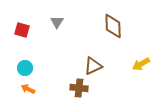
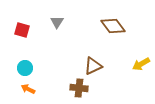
brown diamond: rotated 35 degrees counterclockwise
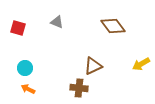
gray triangle: rotated 40 degrees counterclockwise
red square: moved 4 px left, 2 px up
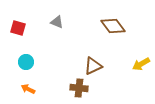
cyan circle: moved 1 px right, 6 px up
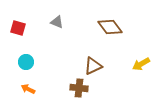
brown diamond: moved 3 px left, 1 px down
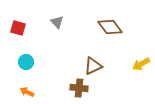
gray triangle: rotated 24 degrees clockwise
orange arrow: moved 1 px left, 3 px down
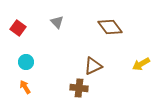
red square: rotated 21 degrees clockwise
orange arrow: moved 2 px left, 5 px up; rotated 32 degrees clockwise
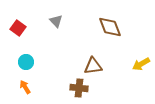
gray triangle: moved 1 px left, 1 px up
brown diamond: rotated 15 degrees clockwise
brown triangle: rotated 18 degrees clockwise
